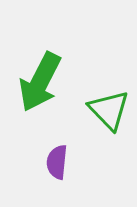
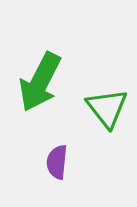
green triangle: moved 2 px left, 2 px up; rotated 6 degrees clockwise
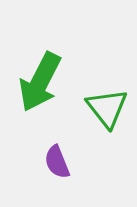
purple semicircle: rotated 28 degrees counterclockwise
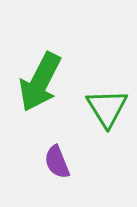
green triangle: rotated 6 degrees clockwise
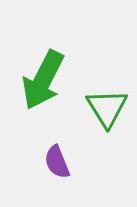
green arrow: moved 3 px right, 2 px up
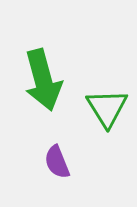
green arrow: rotated 42 degrees counterclockwise
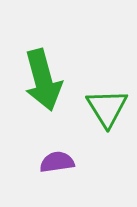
purple semicircle: rotated 104 degrees clockwise
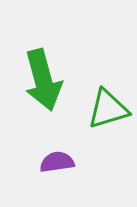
green triangle: moved 1 px right, 1 px down; rotated 45 degrees clockwise
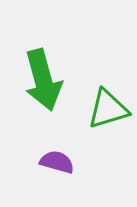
purple semicircle: rotated 24 degrees clockwise
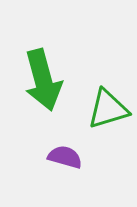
purple semicircle: moved 8 px right, 5 px up
